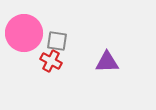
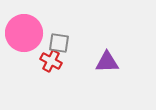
gray square: moved 2 px right, 2 px down
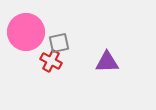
pink circle: moved 2 px right, 1 px up
gray square: rotated 20 degrees counterclockwise
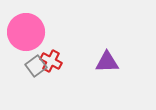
gray square: moved 23 px left, 23 px down; rotated 25 degrees counterclockwise
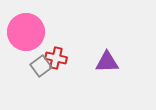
red cross: moved 5 px right, 3 px up; rotated 15 degrees counterclockwise
gray square: moved 5 px right
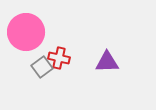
red cross: moved 3 px right
gray square: moved 1 px right, 1 px down
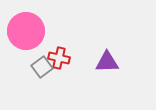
pink circle: moved 1 px up
